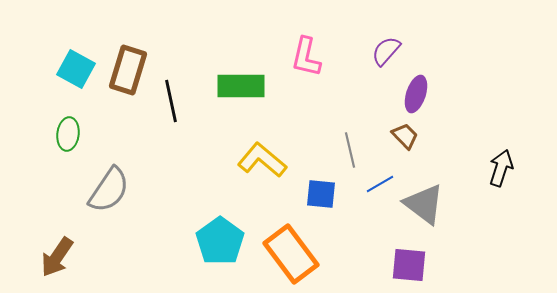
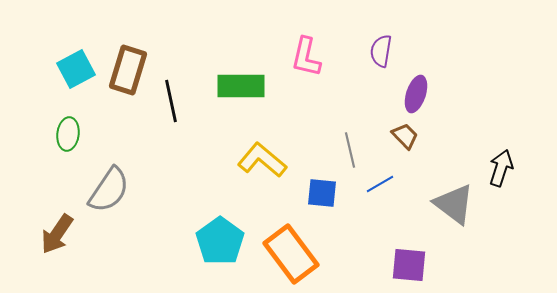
purple semicircle: moved 5 px left; rotated 32 degrees counterclockwise
cyan square: rotated 33 degrees clockwise
blue square: moved 1 px right, 1 px up
gray triangle: moved 30 px right
brown arrow: moved 23 px up
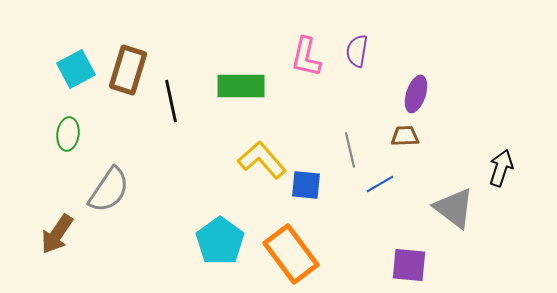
purple semicircle: moved 24 px left
brown trapezoid: rotated 48 degrees counterclockwise
yellow L-shape: rotated 9 degrees clockwise
blue square: moved 16 px left, 8 px up
gray triangle: moved 4 px down
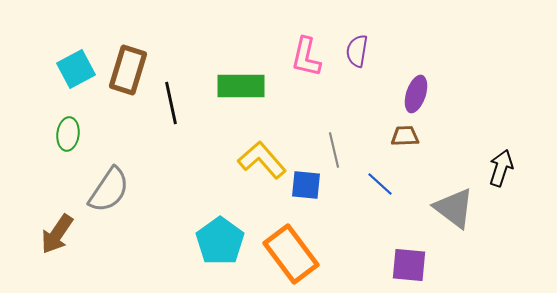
black line: moved 2 px down
gray line: moved 16 px left
blue line: rotated 72 degrees clockwise
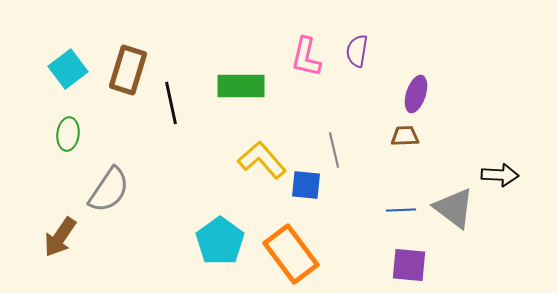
cyan square: moved 8 px left; rotated 9 degrees counterclockwise
black arrow: moved 1 px left, 7 px down; rotated 75 degrees clockwise
blue line: moved 21 px right, 26 px down; rotated 44 degrees counterclockwise
brown arrow: moved 3 px right, 3 px down
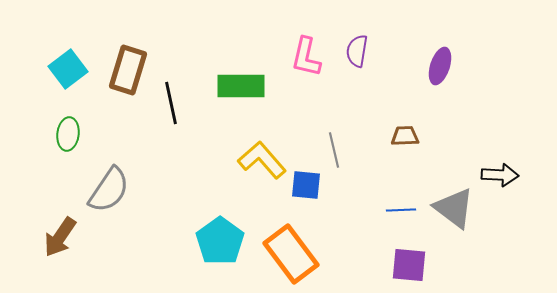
purple ellipse: moved 24 px right, 28 px up
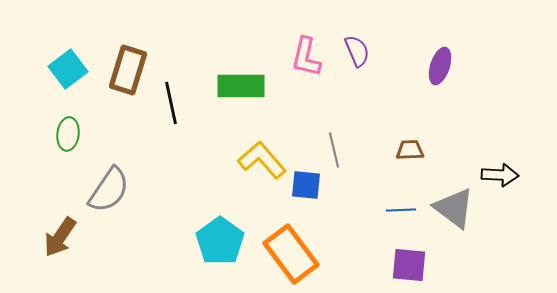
purple semicircle: rotated 148 degrees clockwise
brown trapezoid: moved 5 px right, 14 px down
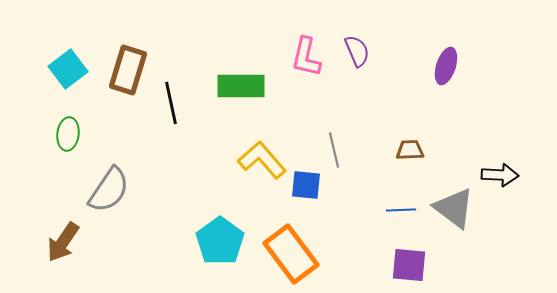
purple ellipse: moved 6 px right
brown arrow: moved 3 px right, 5 px down
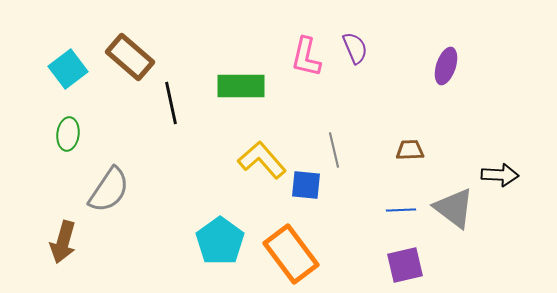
purple semicircle: moved 2 px left, 3 px up
brown rectangle: moved 2 px right, 13 px up; rotated 66 degrees counterclockwise
brown arrow: rotated 18 degrees counterclockwise
purple square: moved 4 px left; rotated 18 degrees counterclockwise
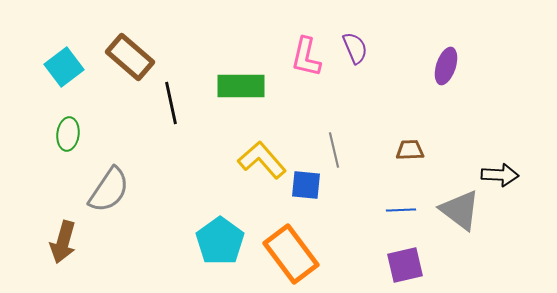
cyan square: moved 4 px left, 2 px up
gray triangle: moved 6 px right, 2 px down
